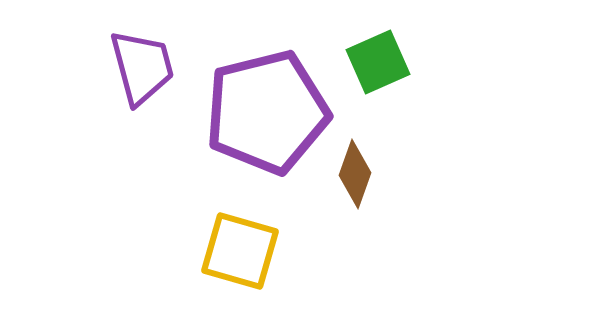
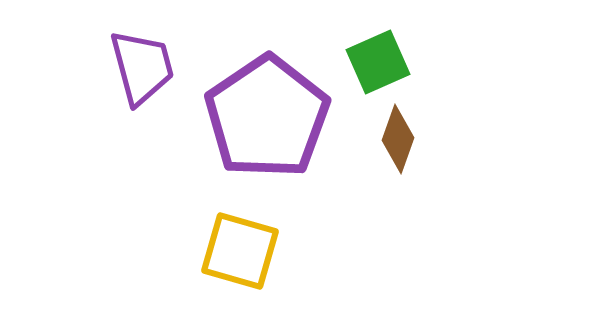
purple pentagon: moved 5 px down; rotated 20 degrees counterclockwise
brown diamond: moved 43 px right, 35 px up
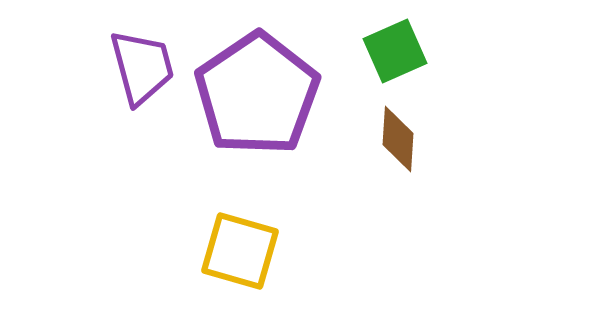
green square: moved 17 px right, 11 px up
purple pentagon: moved 10 px left, 23 px up
brown diamond: rotated 16 degrees counterclockwise
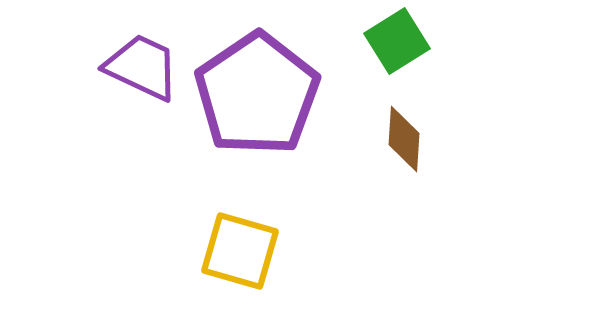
green square: moved 2 px right, 10 px up; rotated 8 degrees counterclockwise
purple trapezoid: rotated 50 degrees counterclockwise
brown diamond: moved 6 px right
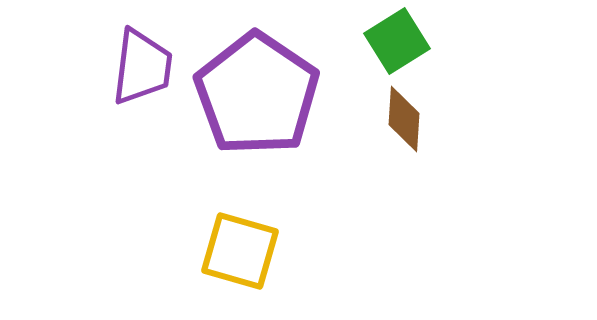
purple trapezoid: rotated 72 degrees clockwise
purple pentagon: rotated 4 degrees counterclockwise
brown diamond: moved 20 px up
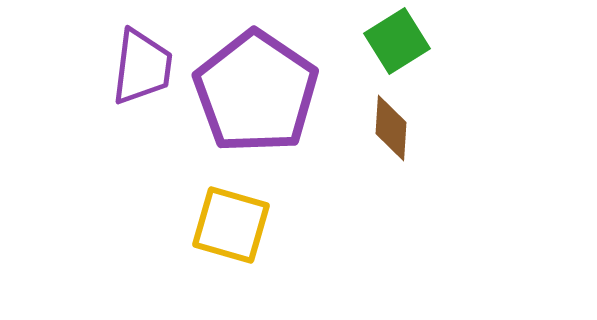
purple pentagon: moved 1 px left, 2 px up
brown diamond: moved 13 px left, 9 px down
yellow square: moved 9 px left, 26 px up
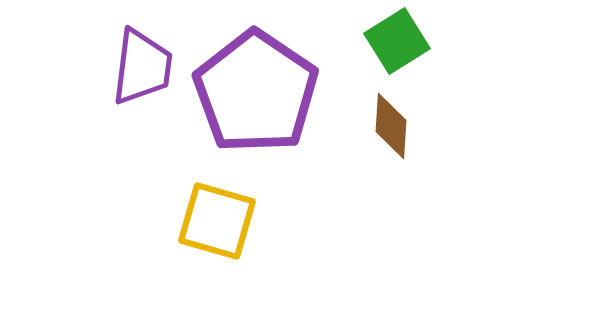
brown diamond: moved 2 px up
yellow square: moved 14 px left, 4 px up
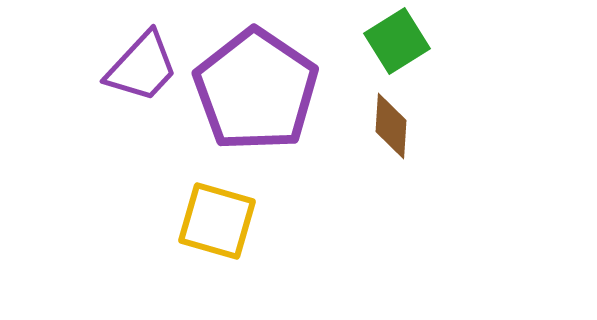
purple trapezoid: rotated 36 degrees clockwise
purple pentagon: moved 2 px up
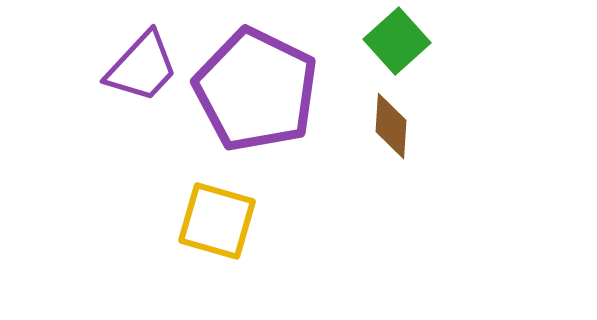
green square: rotated 10 degrees counterclockwise
purple pentagon: rotated 8 degrees counterclockwise
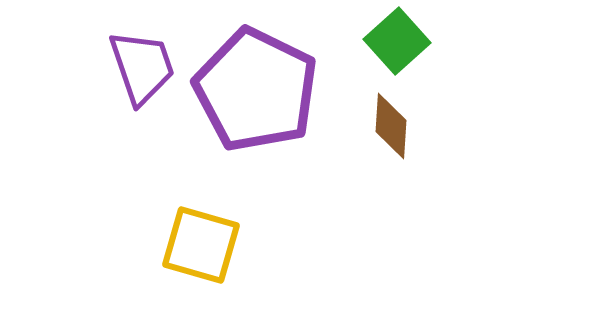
purple trapezoid: rotated 62 degrees counterclockwise
yellow square: moved 16 px left, 24 px down
